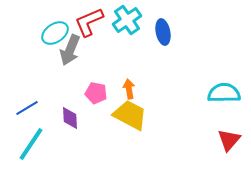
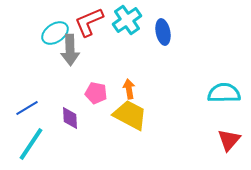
gray arrow: rotated 24 degrees counterclockwise
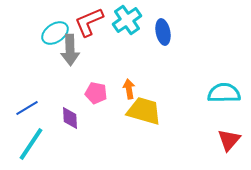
yellow trapezoid: moved 14 px right, 4 px up; rotated 12 degrees counterclockwise
